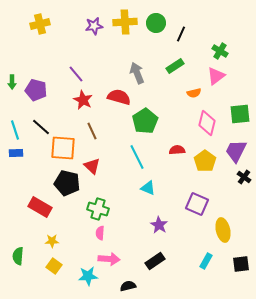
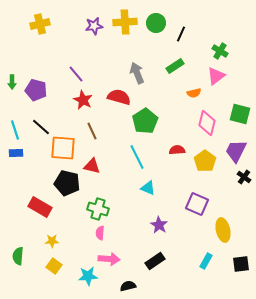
green square at (240, 114): rotated 20 degrees clockwise
red triangle at (92, 166): rotated 30 degrees counterclockwise
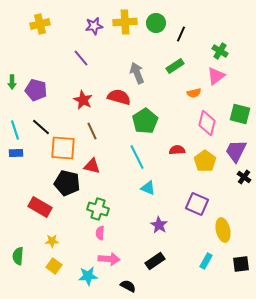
purple line at (76, 74): moved 5 px right, 16 px up
black semicircle at (128, 286): rotated 42 degrees clockwise
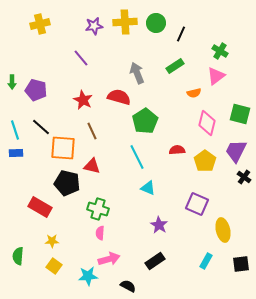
pink arrow at (109, 259): rotated 20 degrees counterclockwise
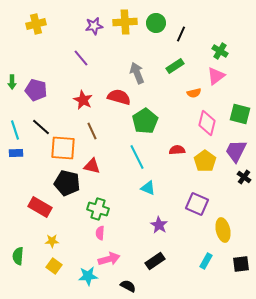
yellow cross at (40, 24): moved 4 px left
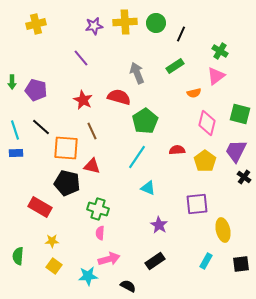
orange square at (63, 148): moved 3 px right
cyan line at (137, 157): rotated 60 degrees clockwise
purple square at (197, 204): rotated 30 degrees counterclockwise
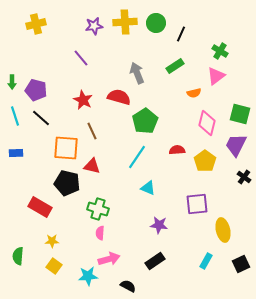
black line at (41, 127): moved 9 px up
cyan line at (15, 130): moved 14 px up
purple trapezoid at (236, 151): moved 6 px up
purple star at (159, 225): rotated 24 degrees counterclockwise
black square at (241, 264): rotated 18 degrees counterclockwise
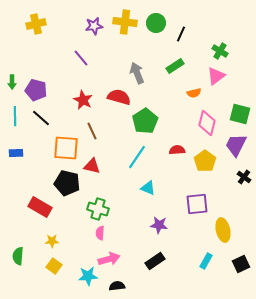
yellow cross at (125, 22): rotated 10 degrees clockwise
cyan line at (15, 116): rotated 18 degrees clockwise
black semicircle at (128, 286): moved 11 px left; rotated 35 degrees counterclockwise
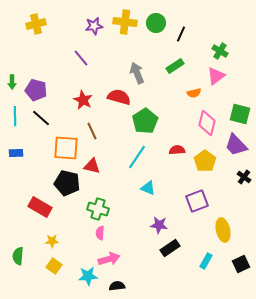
purple trapezoid at (236, 145): rotated 70 degrees counterclockwise
purple square at (197, 204): moved 3 px up; rotated 15 degrees counterclockwise
black rectangle at (155, 261): moved 15 px right, 13 px up
